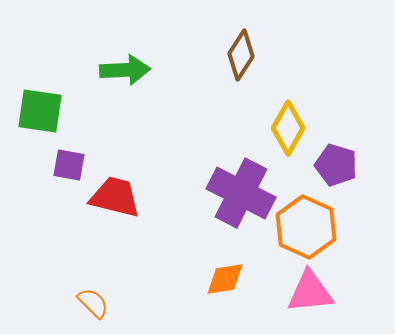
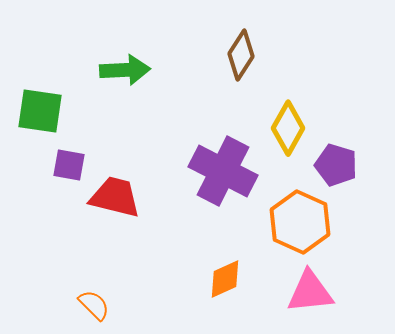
purple cross: moved 18 px left, 22 px up
orange hexagon: moved 6 px left, 5 px up
orange diamond: rotated 15 degrees counterclockwise
orange semicircle: moved 1 px right, 2 px down
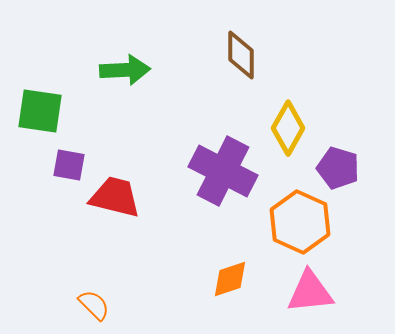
brown diamond: rotated 33 degrees counterclockwise
purple pentagon: moved 2 px right, 3 px down
orange diamond: moved 5 px right; rotated 6 degrees clockwise
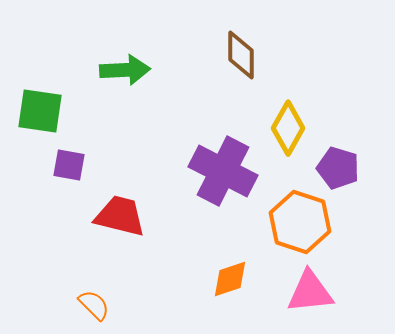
red trapezoid: moved 5 px right, 19 px down
orange hexagon: rotated 6 degrees counterclockwise
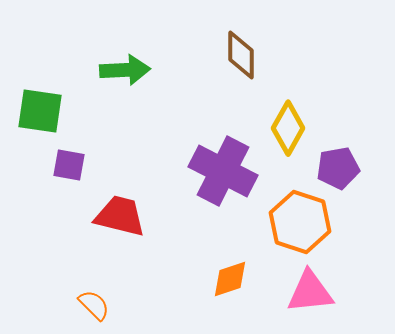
purple pentagon: rotated 27 degrees counterclockwise
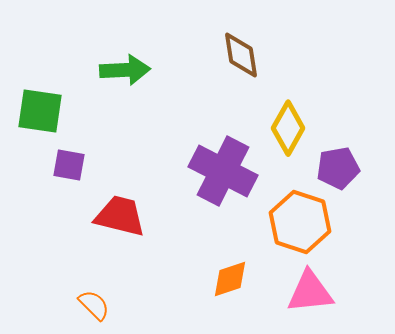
brown diamond: rotated 9 degrees counterclockwise
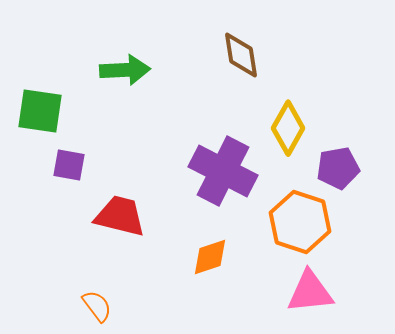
orange diamond: moved 20 px left, 22 px up
orange semicircle: moved 3 px right, 1 px down; rotated 8 degrees clockwise
